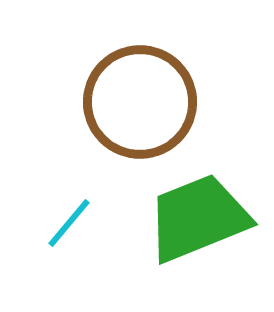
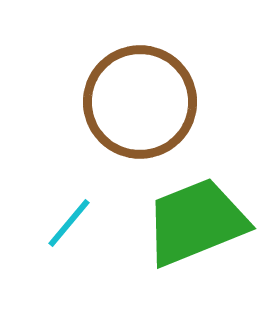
green trapezoid: moved 2 px left, 4 px down
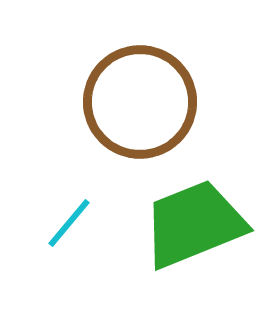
green trapezoid: moved 2 px left, 2 px down
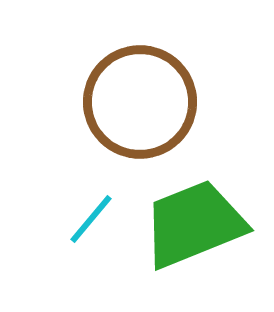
cyan line: moved 22 px right, 4 px up
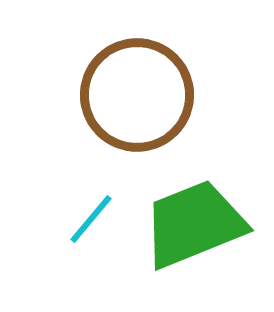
brown circle: moved 3 px left, 7 px up
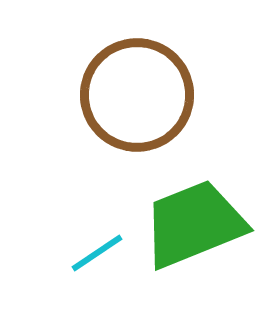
cyan line: moved 6 px right, 34 px down; rotated 16 degrees clockwise
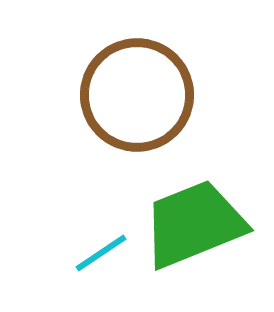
cyan line: moved 4 px right
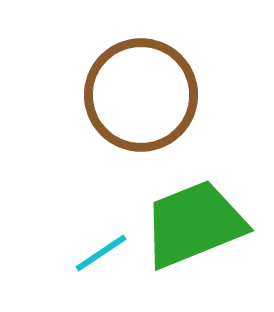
brown circle: moved 4 px right
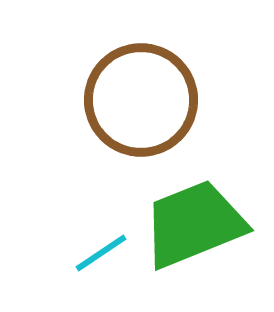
brown circle: moved 5 px down
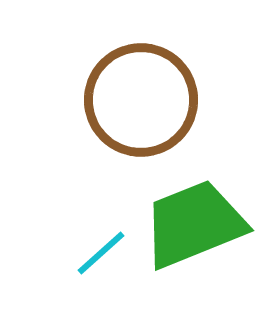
cyan line: rotated 8 degrees counterclockwise
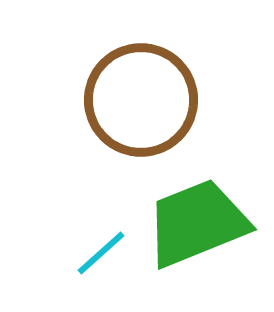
green trapezoid: moved 3 px right, 1 px up
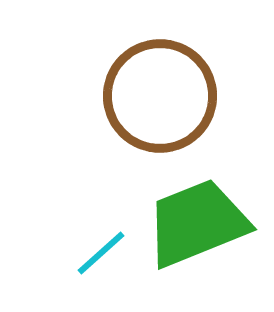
brown circle: moved 19 px right, 4 px up
